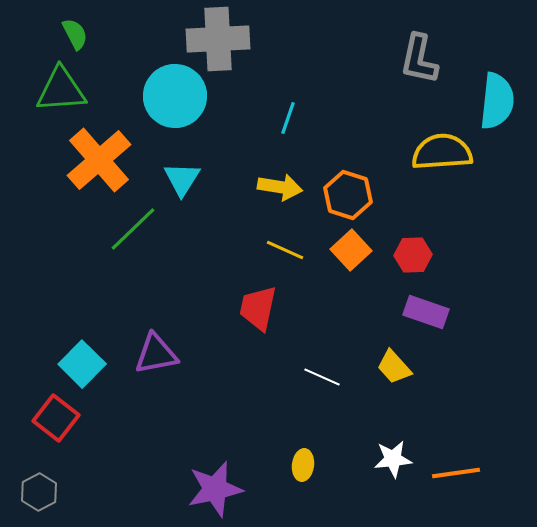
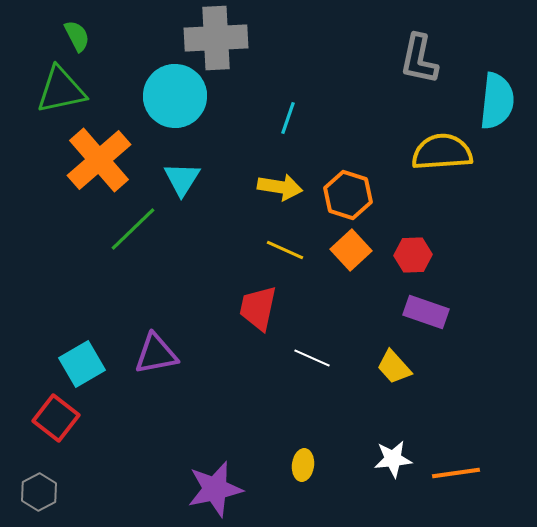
green semicircle: moved 2 px right, 2 px down
gray cross: moved 2 px left, 1 px up
green triangle: rotated 8 degrees counterclockwise
cyan square: rotated 15 degrees clockwise
white line: moved 10 px left, 19 px up
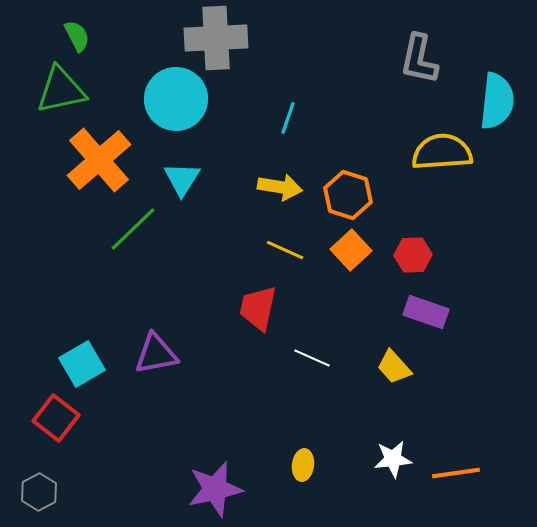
cyan circle: moved 1 px right, 3 px down
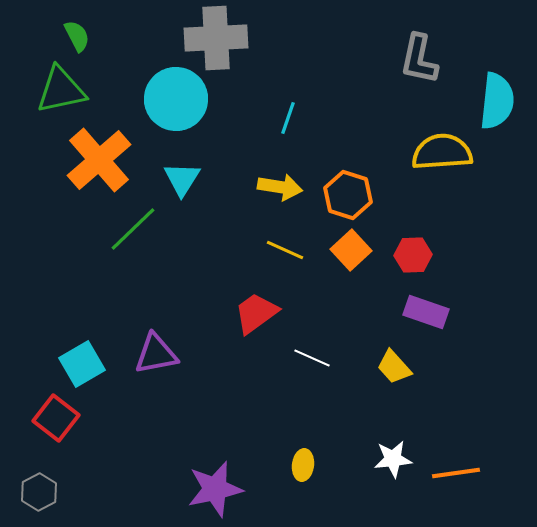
red trapezoid: moved 2 px left, 5 px down; rotated 42 degrees clockwise
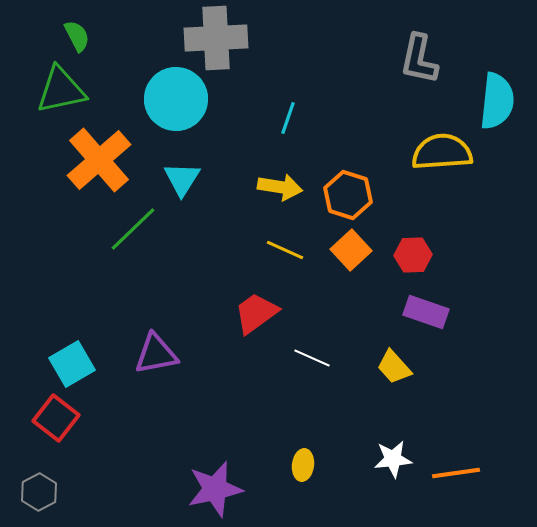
cyan square: moved 10 px left
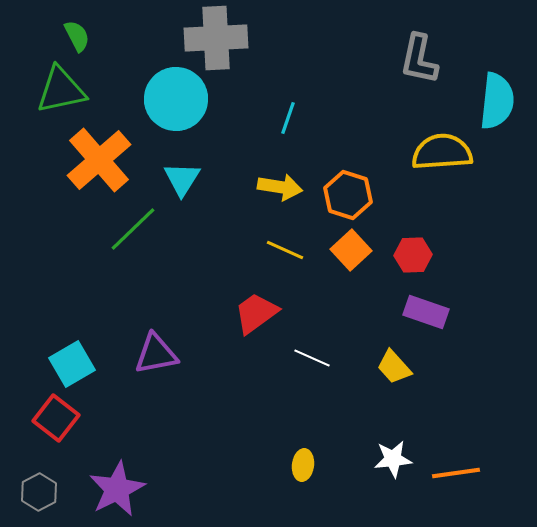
purple star: moved 98 px left; rotated 14 degrees counterclockwise
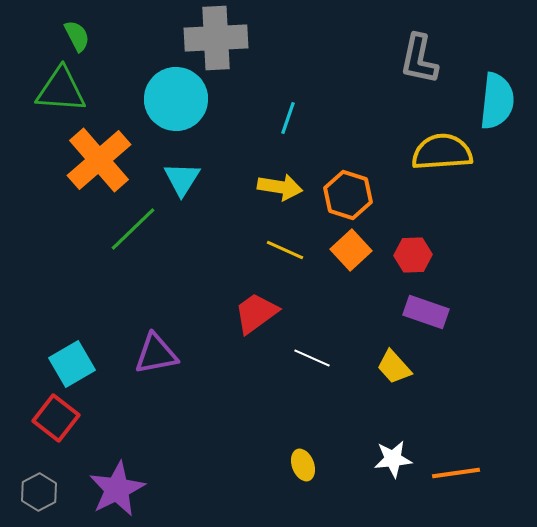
green triangle: rotated 16 degrees clockwise
yellow ellipse: rotated 28 degrees counterclockwise
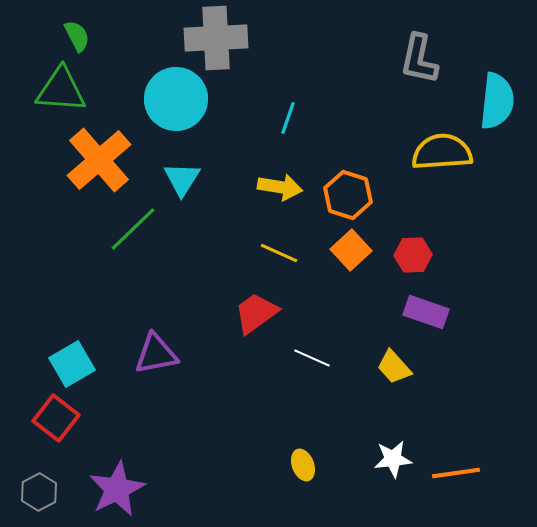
yellow line: moved 6 px left, 3 px down
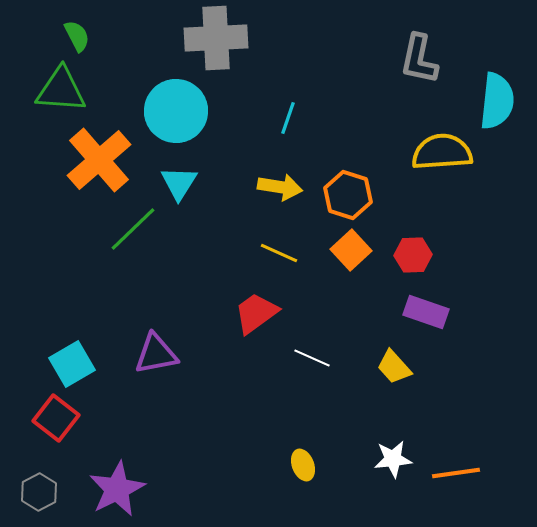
cyan circle: moved 12 px down
cyan triangle: moved 3 px left, 4 px down
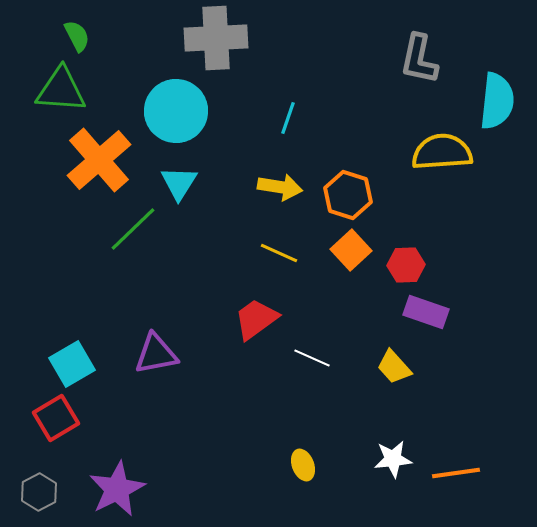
red hexagon: moved 7 px left, 10 px down
red trapezoid: moved 6 px down
red square: rotated 21 degrees clockwise
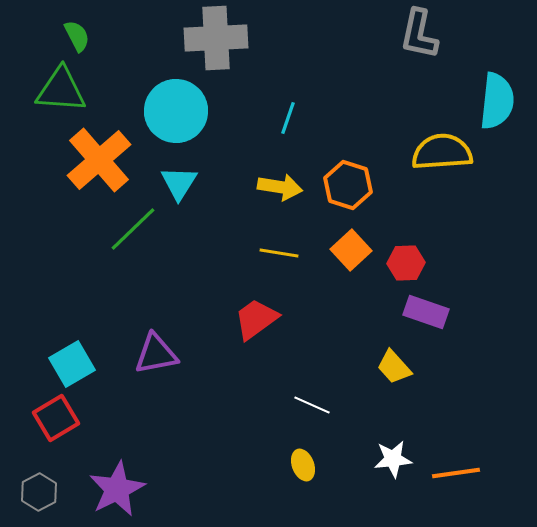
gray L-shape: moved 25 px up
orange hexagon: moved 10 px up
yellow line: rotated 15 degrees counterclockwise
red hexagon: moved 2 px up
white line: moved 47 px down
